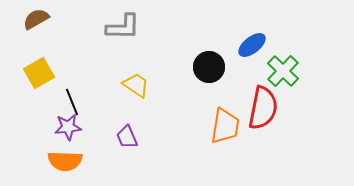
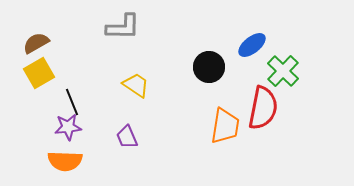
brown semicircle: moved 24 px down
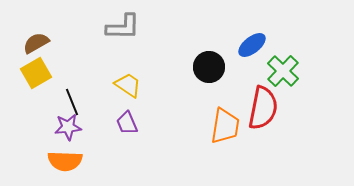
yellow square: moved 3 px left
yellow trapezoid: moved 8 px left
purple trapezoid: moved 14 px up
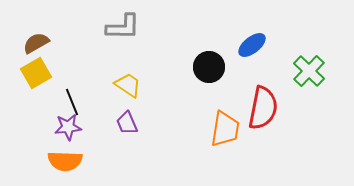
green cross: moved 26 px right
orange trapezoid: moved 3 px down
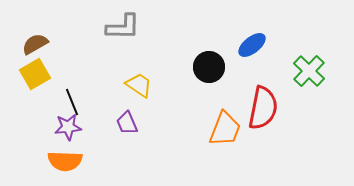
brown semicircle: moved 1 px left, 1 px down
yellow square: moved 1 px left, 1 px down
yellow trapezoid: moved 11 px right
orange trapezoid: rotated 12 degrees clockwise
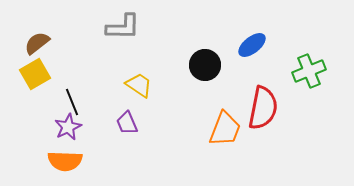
brown semicircle: moved 2 px right, 1 px up; rotated 8 degrees counterclockwise
black circle: moved 4 px left, 2 px up
green cross: rotated 24 degrees clockwise
purple star: rotated 20 degrees counterclockwise
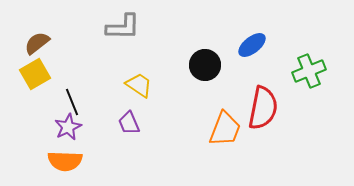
purple trapezoid: moved 2 px right
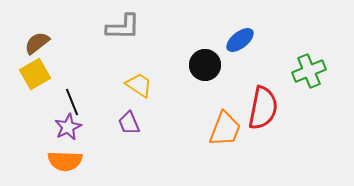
blue ellipse: moved 12 px left, 5 px up
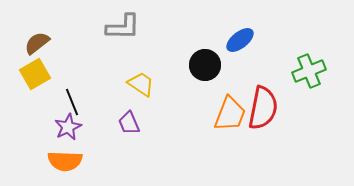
yellow trapezoid: moved 2 px right, 1 px up
orange trapezoid: moved 5 px right, 15 px up
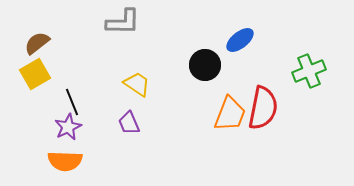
gray L-shape: moved 5 px up
yellow trapezoid: moved 4 px left
